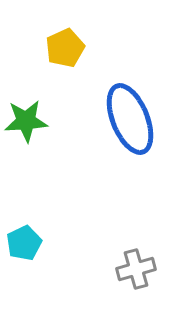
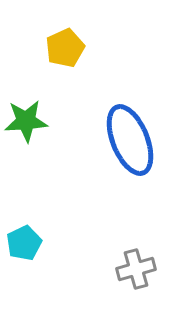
blue ellipse: moved 21 px down
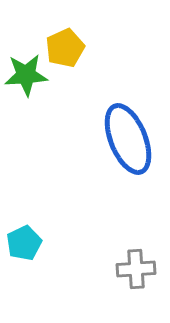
green star: moved 46 px up
blue ellipse: moved 2 px left, 1 px up
gray cross: rotated 12 degrees clockwise
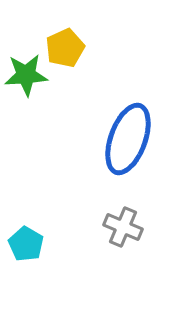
blue ellipse: rotated 42 degrees clockwise
cyan pentagon: moved 2 px right, 1 px down; rotated 16 degrees counterclockwise
gray cross: moved 13 px left, 42 px up; rotated 27 degrees clockwise
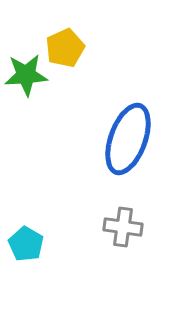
gray cross: rotated 15 degrees counterclockwise
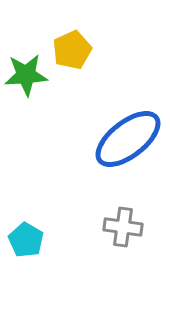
yellow pentagon: moved 7 px right, 2 px down
blue ellipse: rotated 32 degrees clockwise
cyan pentagon: moved 4 px up
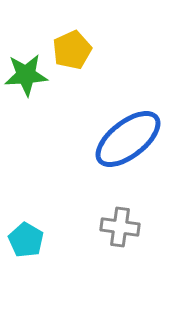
gray cross: moved 3 px left
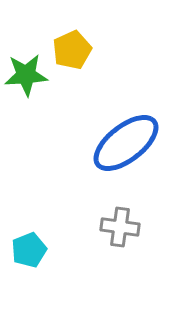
blue ellipse: moved 2 px left, 4 px down
cyan pentagon: moved 3 px right, 10 px down; rotated 20 degrees clockwise
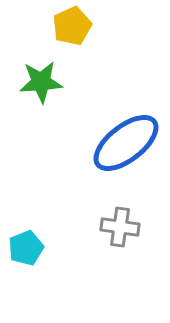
yellow pentagon: moved 24 px up
green star: moved 15 px right, 7 px down
cyan pentagon: moved 3 px left, 2 px up
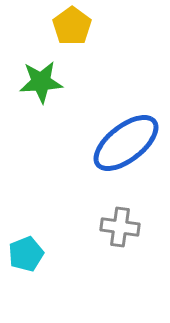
yellow pentagon: rotated 12 degrees counterclockwise
cyan pentagon: moved 6 px down
